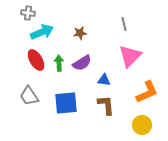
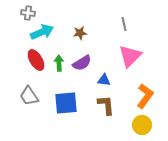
orange L-shape: moved 2 px left, 4 px down; rotated 30 degrees counterclockwise
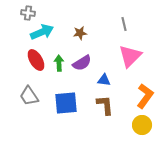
brown L-shape: moved 1 px left
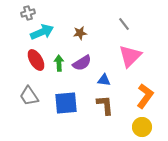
gray cross: rotated 24 degrees counterclockwise
gray line: rotated 24 degrees counterclockwise
yellow circle: moved 2 px down
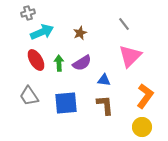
brown star: rotated 16 degrees counterclockwise
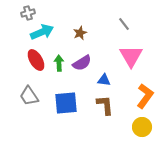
pink triangle: moved 1 px right; rotated 15 degrees counterclockwise
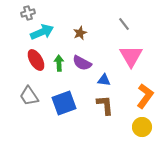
purple semicircle: rotated 60 degrees clockwise
blue square: moved 2 px left; rotated 15 degrees counterclockwise
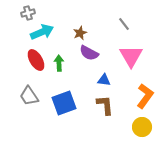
purple semicircle: moved 7 px right, 10 px up
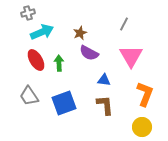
gray line: rotated 64 degrees clockwise
orange L-shape: moved 2 px up; rotated 15 degrees counterclockwise
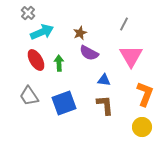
gray cross: rotated 32 degrees counterclockwise
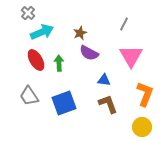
brown L-shape: moved 3 px right, 1 px up; rotated 15 degrees counterclockwise
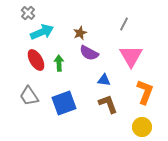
orange L-shape: moved 2 px up
